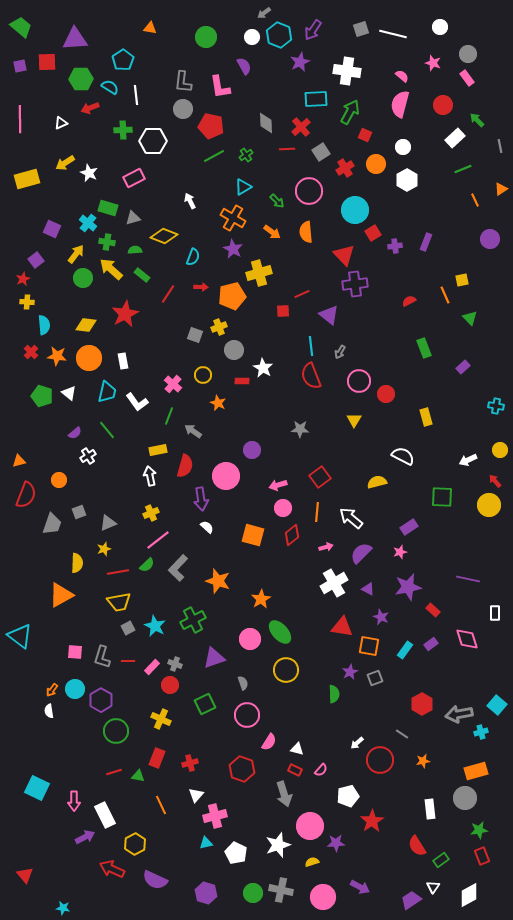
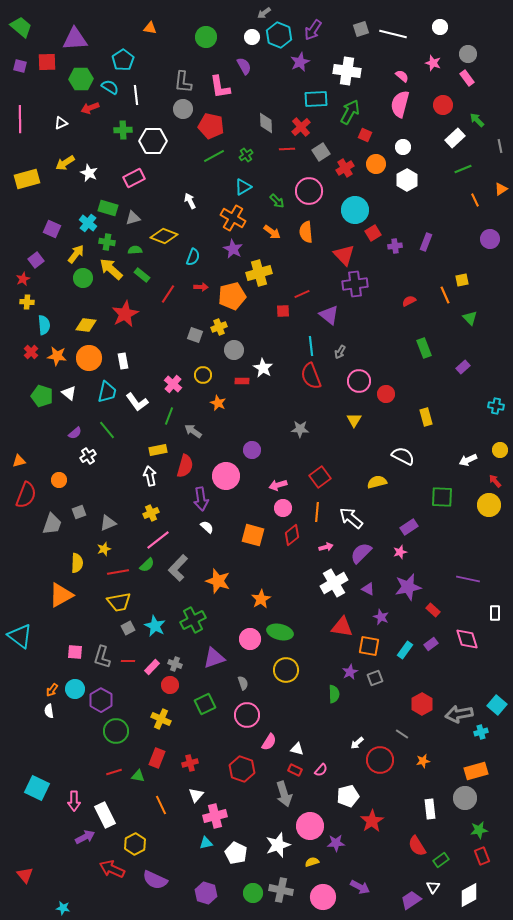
purple square at (20, 66): rotated 24 degrees clockwise
green ellipse at (280, 632): rotated 35 degrees counterclockwise
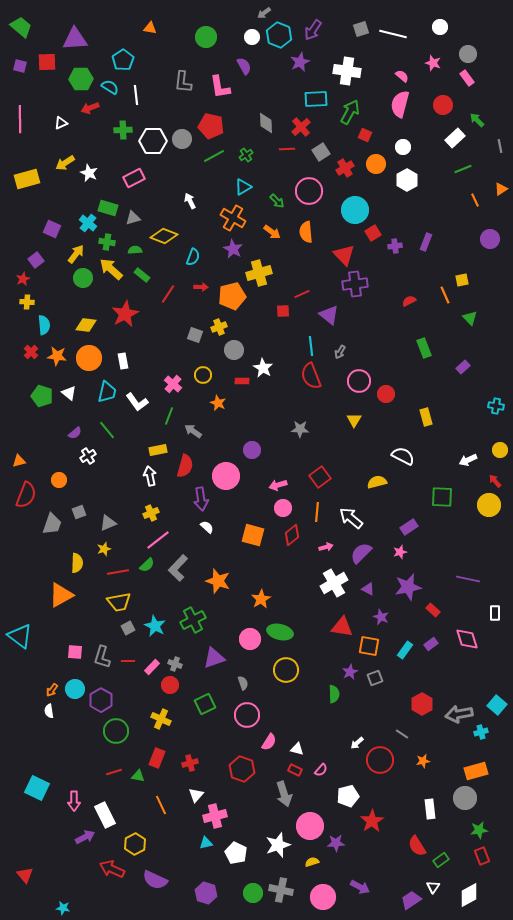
gray circle at (183, 109): moved 1 px left, 30 px down
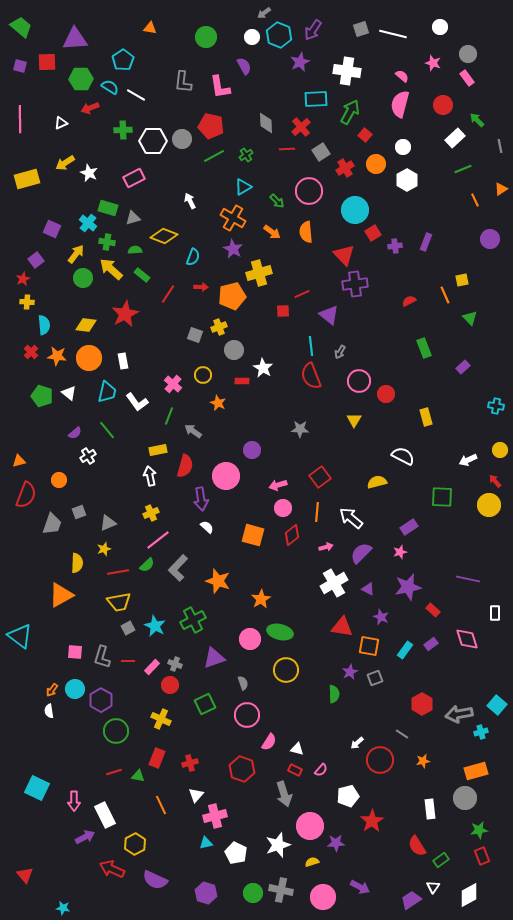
white line at (136, 95): rotated 54 degrees counterclockwise
red square at (365, 135): rotated 16 degrees clockwise
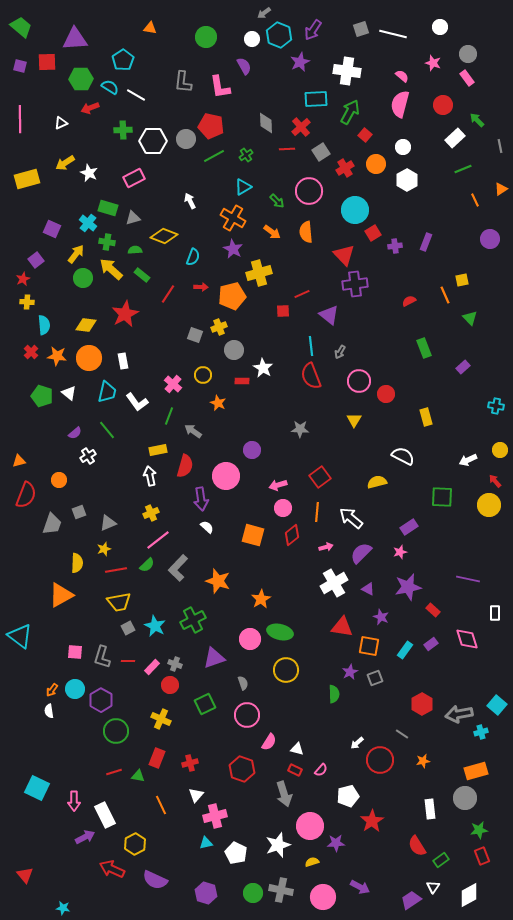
white circle at (252, 37): moved 2 px down
gray circle at (182, 139): moved 4 px right
red line at (118, 572): moved 2 px left, 2 px up
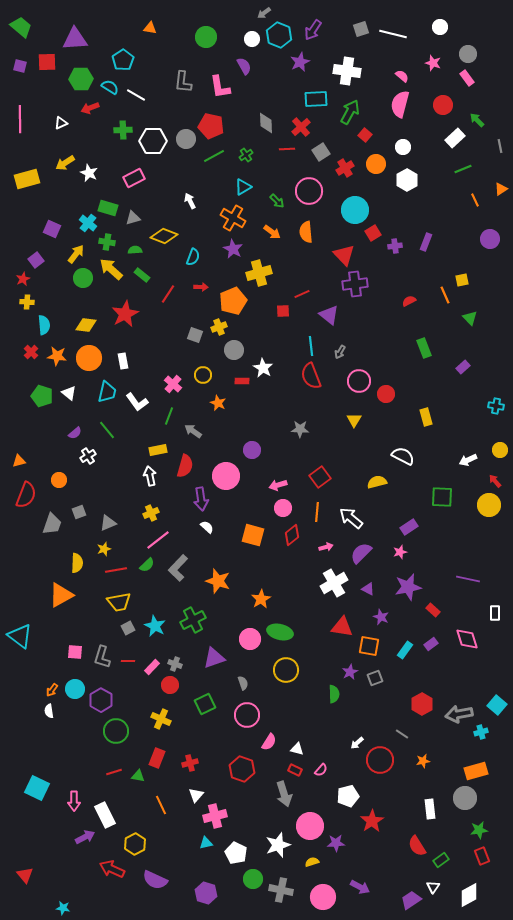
orange pentagon at (232, 296): moved 1 px right, 5 px down; rotated 8 degrees counterclockwise
green circle at (253, 893): moved 14 px up
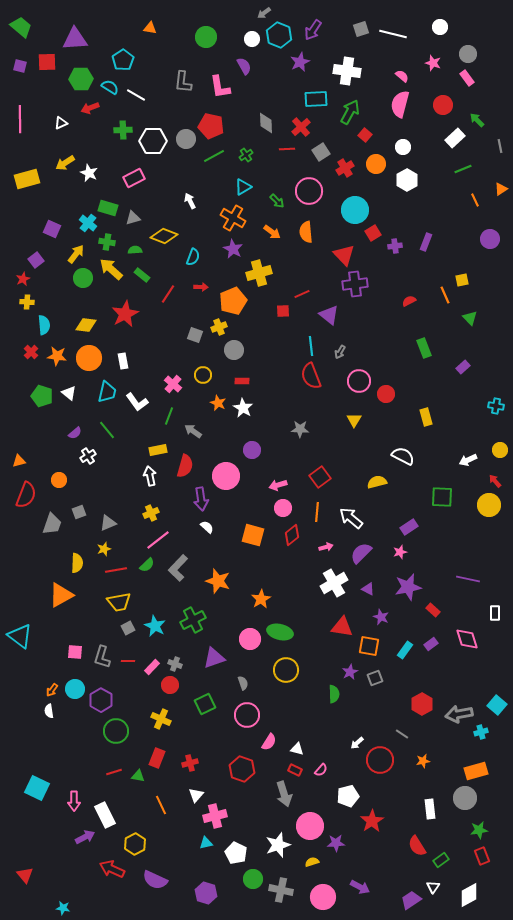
white star at (263, 368): moved 20 px left, 40 px down
